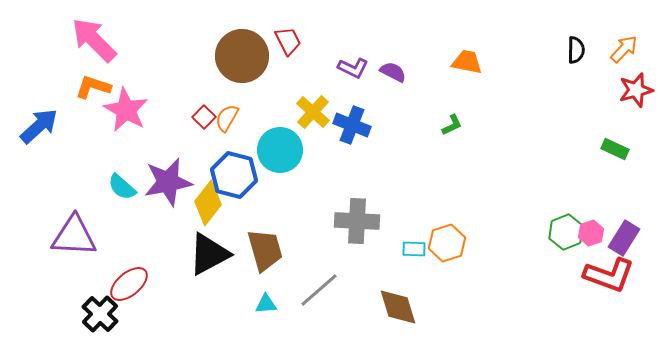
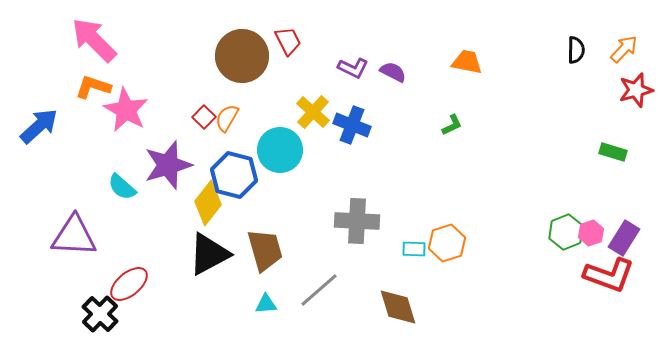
green rectangle: moved 2 px left, 3 px down; rotated 8 degrees counterclockwise
purple star: moved 17 px up; rotated 6 degrees counterclockwise
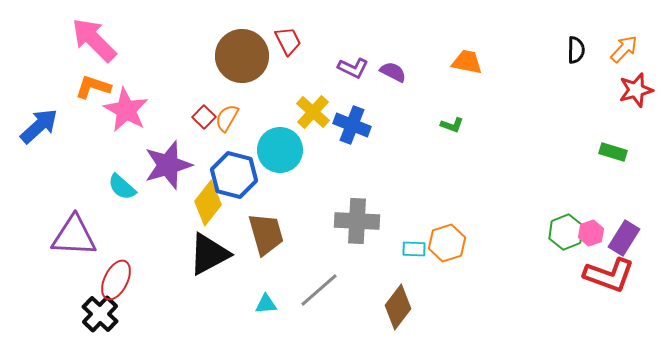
green L-shape: rotated 45 degrees clockwise
brown trapezoid: moved 1 px right, 16 px up
red ellipse: moved 13 px left, 4 px up; rotated 24 degrees counterclockwise
brown diamond: rotated 54 degrees clockwise
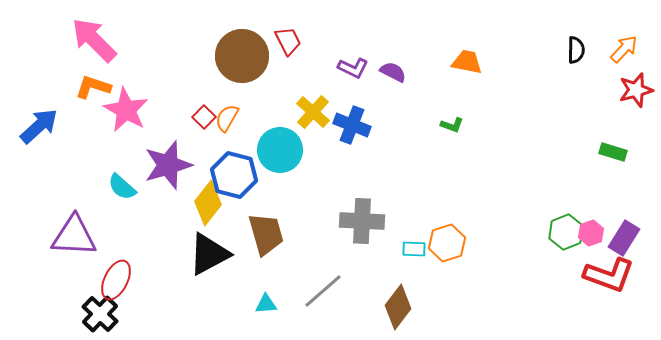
gray cross: moved 5 px right
gray line: moved 4 px right, 1 px down
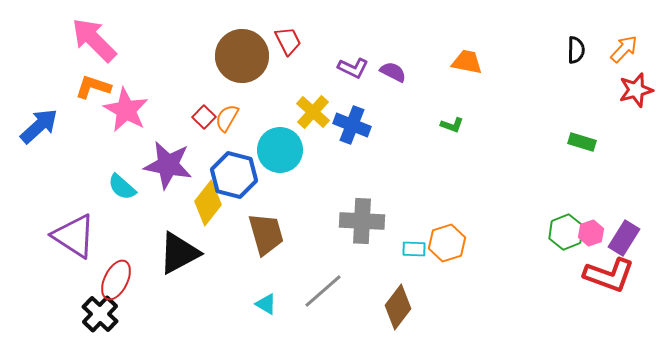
green rectangle: moved 31 px left, 10 px up
purple star: rotated 27 degrees clockwise
purple triangle: rotated 30 degrees clockwise
black triangle: moved 30 px left, 1 px up
cyan triangle: rotated 35 degrees clockwise
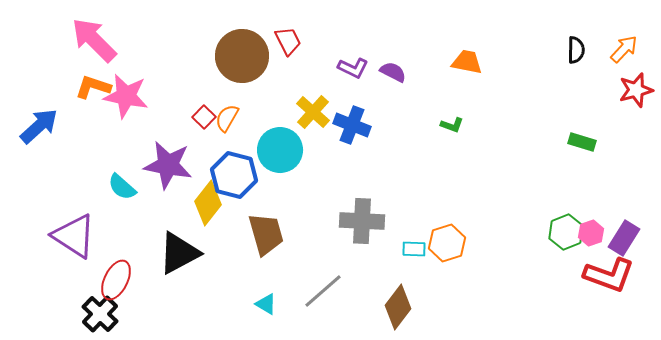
pink star: moved 14 px up; rotated 18 degrees counterclockwise
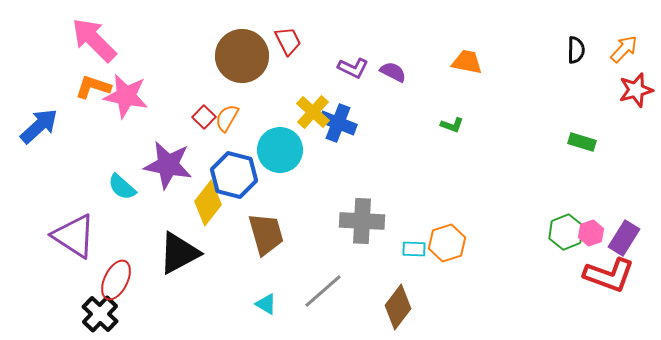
blue cross: moved 14 px left, 2 px up
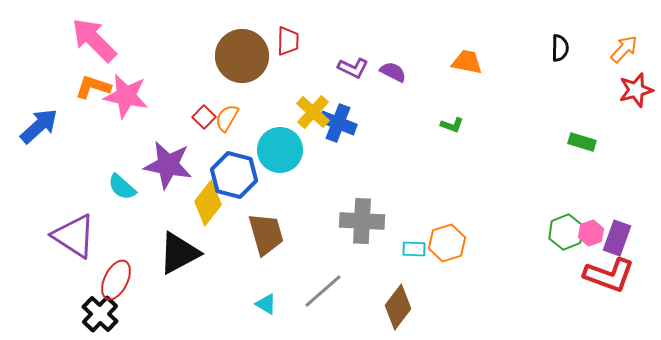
red trapezoid: rotated 28 degrees clockwise
black semicircle: moved 16 px left, 2 px up
purple rectangle: moved 7 px left; rotated 12 degrees counterclockwise
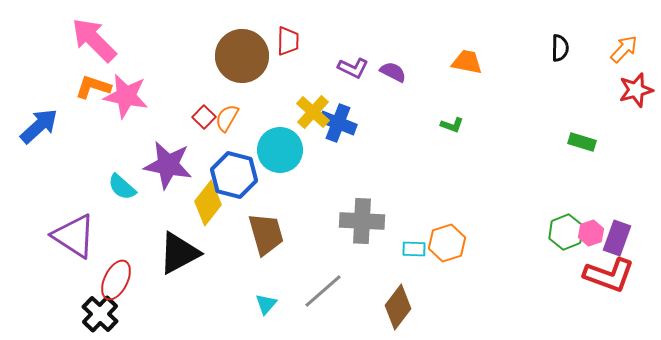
cyan triangle: rotated 40 degrees clockwise
